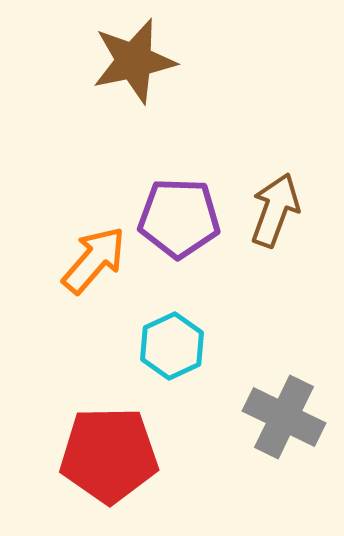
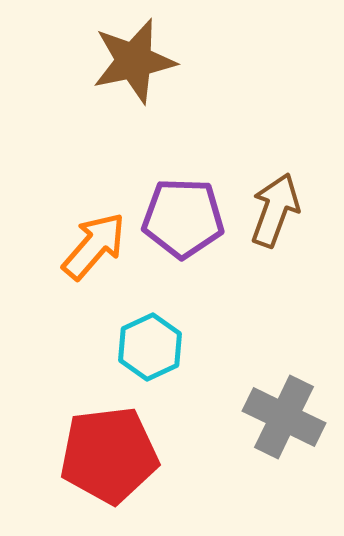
purple pentagon: moved 4 px right
orange arrow: moved 14 px up
cyan hexagon: moved 22 px left, 1 px down
red pentagon: rotated 6 degrees counterclockwise
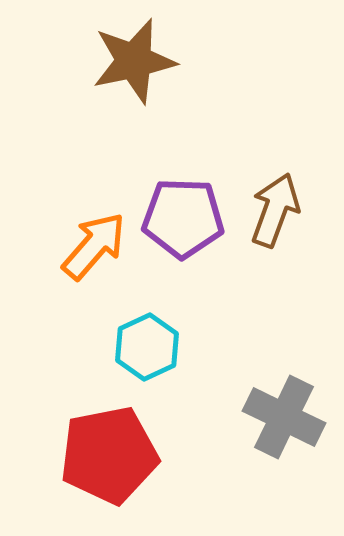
cyan hexagon: moved 3 px left
red pentagon: rotated 4 degrees counterclockwise
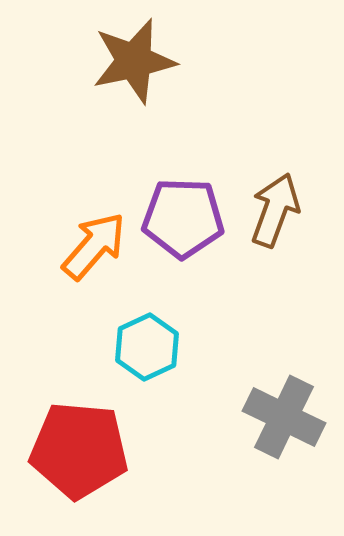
red pentagon: moved 30 px left, 5 px up; rotated 16 degrees clockwise
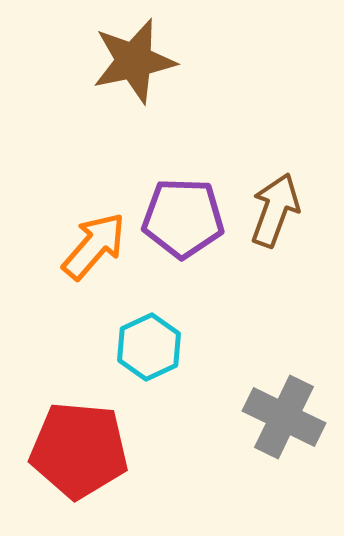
cyan hexagon: moved 2 px right
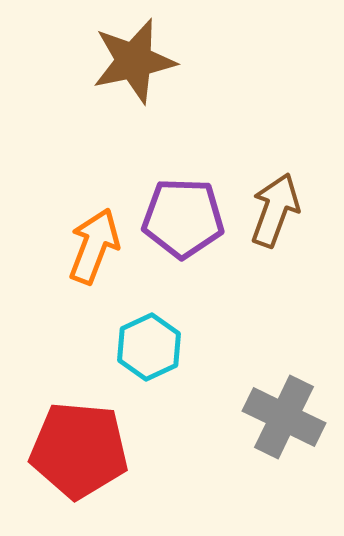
orange arrow: rotated 20 degrees counterclockwise
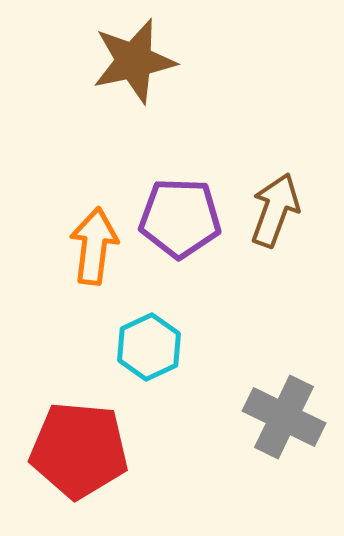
purple pentagon: moved 3 px left
orange arrow: rotated 14 degrees counterclockwise
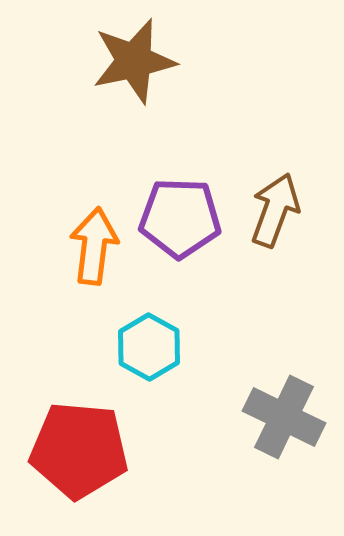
cyan hexagon: rotated 6 degrees counterclockwise
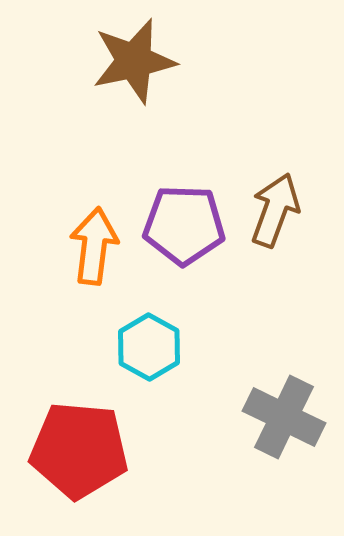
purple pentagon: moved 4 px right, 7 px down
